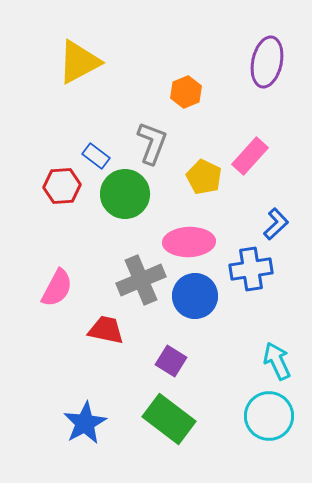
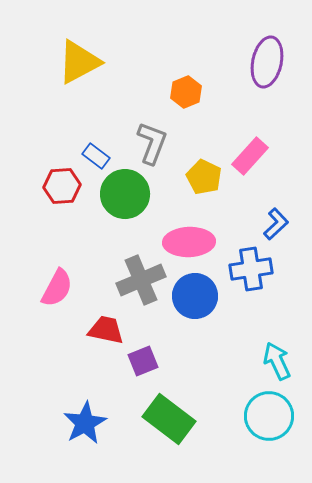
purple square: moved 28 px left; rotated 36 degrees clockwise
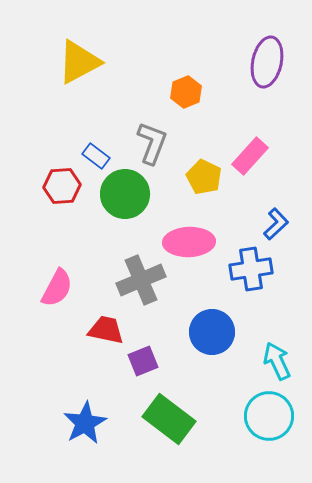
blue circle: moved 17 px right, 36 px down
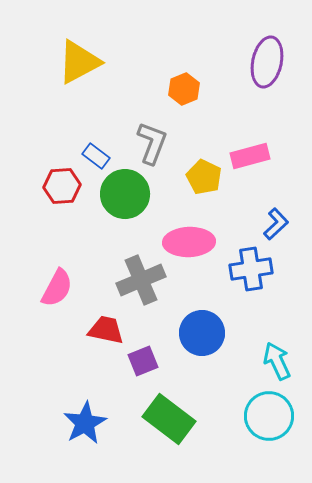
orange hexagon: moved 2 px left, 3 px up
pink rectangle: rotated 33 degrees clockwise
blue circle: moved 10 px left, 1 px down
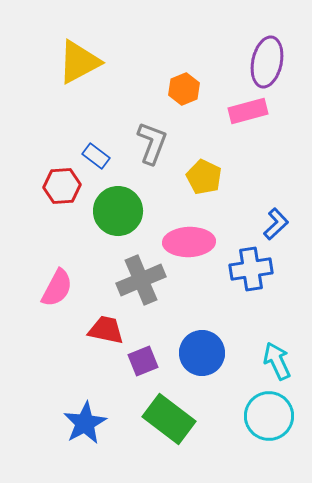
pink rectangle: moved 2 px left, 45 px up
green circle: moved 7 px left, 17 px down
blue circle: moved 20 px down
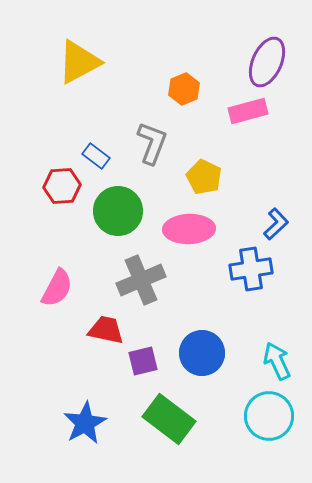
purple ellipse: rotated 12 degrees clockwise
pink ellipse: moved 13 px up
purple square: rotated 8 degrees clockwise
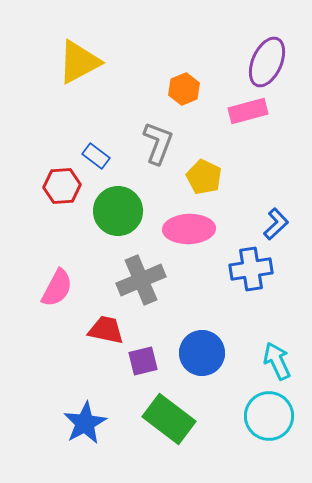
gray L-shape: moved 6 px right
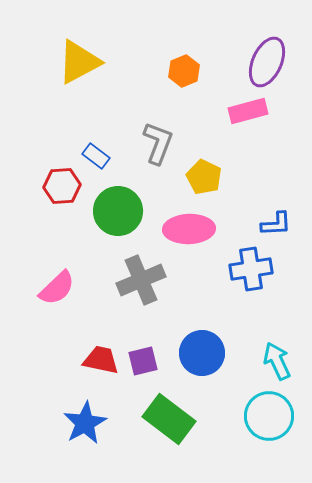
orange hexagon: moved 18 px up
blue L-shape: rotated 40 degrees clockwise
pink semicircle: rotated 18 degrees clockwise
red trapezoid: moved 5 px left, 30 px down
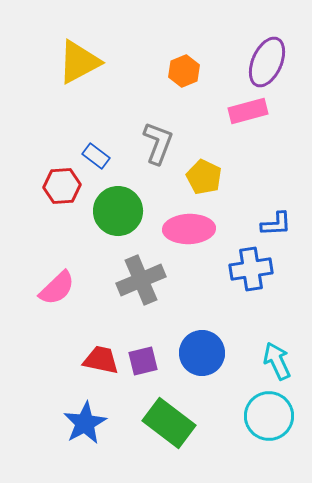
green rectangle: moved 4 px down
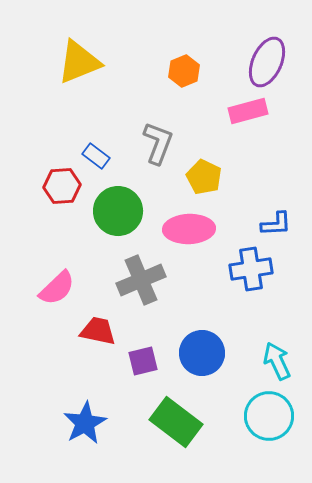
yellow triangle: rotated 6 degrees clockwise
red trapezoid: moved 3 px left, 29 px up
green rectangle: moved 7 px right, 1 px up
